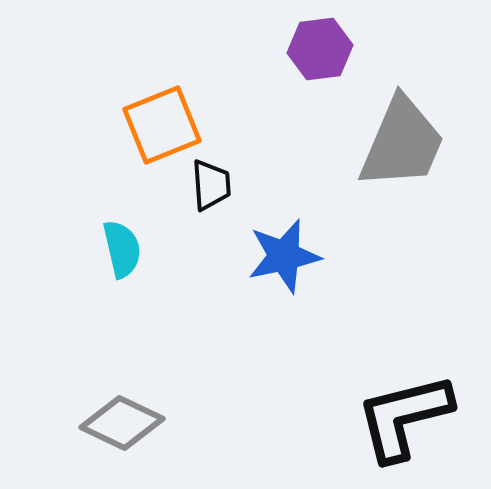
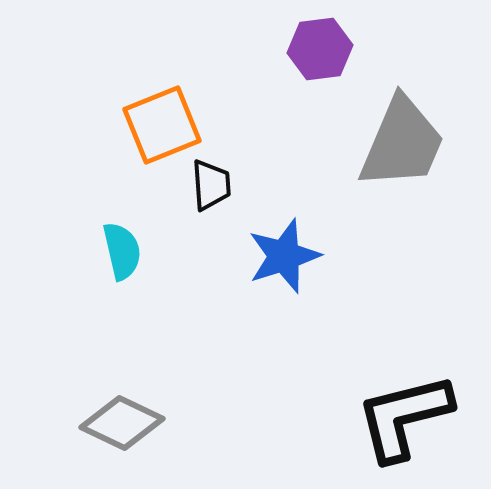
cyan semicircle: moved 2 px down
blue star: rotated 6 degrees counterclockwise
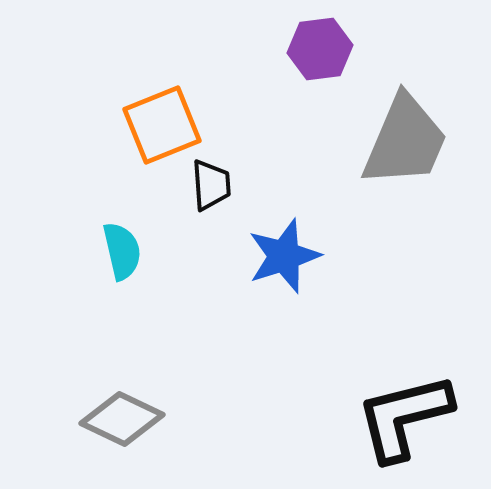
gray trapezoid: moved 3 px right, 2 px up
gray diamond: moved 4 px up
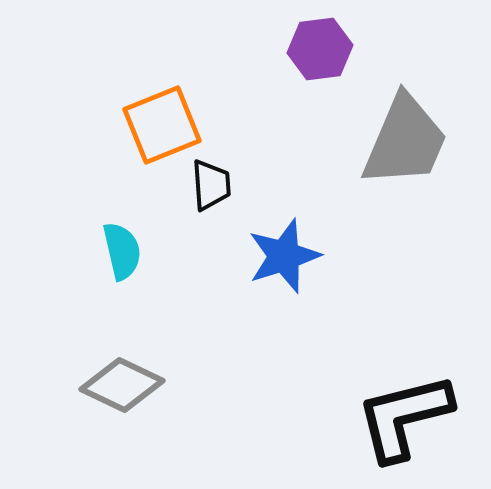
gray diamond: moved 34 px up
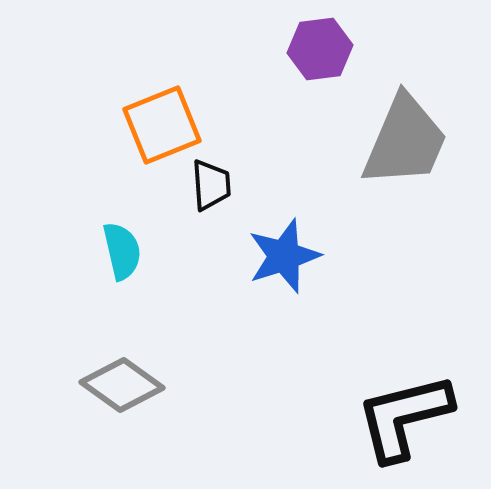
gray diamond: rotated 10 degrees clockwise
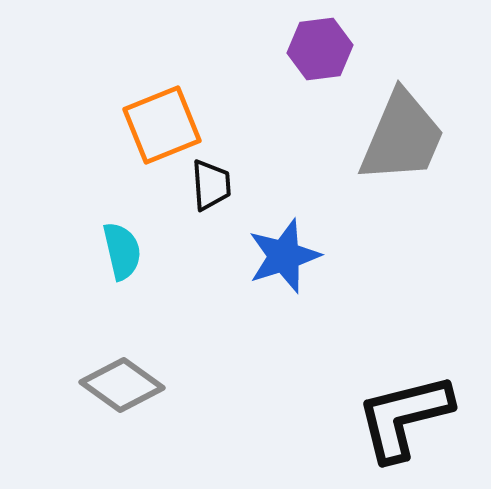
gray trapezoid: moved 3 px left, 4 px up
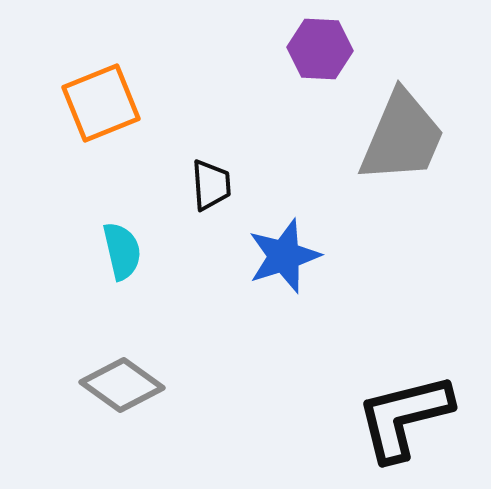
purple hexagon: rotated 10 degrees clockwise
orange square: moved 61 px left, 22 px up
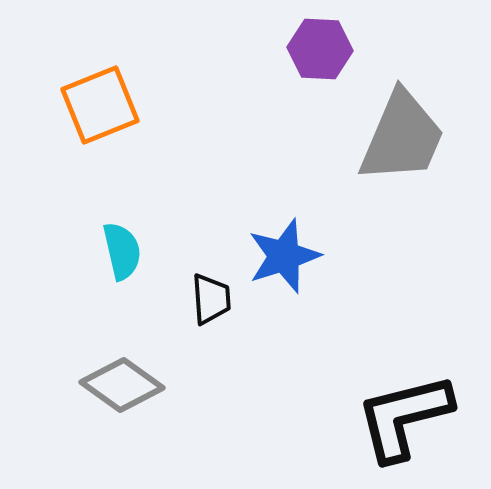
orange square: moved 1 px left, 2 px down
black trapezoid: moved 114 px down
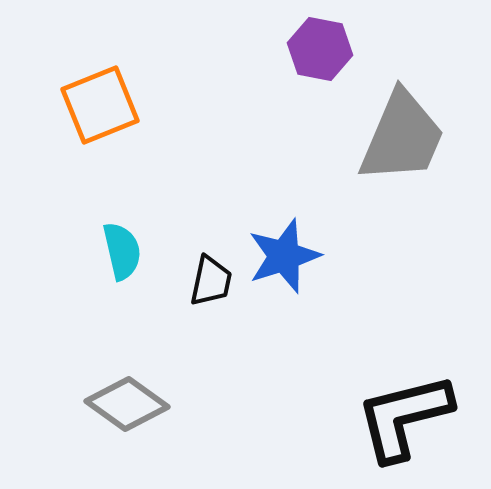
purple hexagon: rotated 8 degrees clockwise
black trapezoid: moved 18 px up; rotated 16 degrees clockwise
gray diamond: moved 5 px right, 19 px down
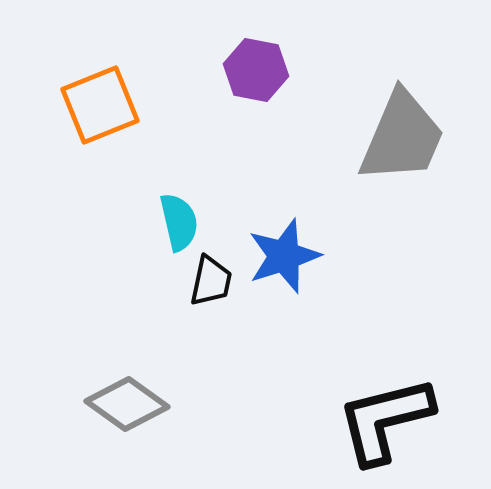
purple hexagon: moved 64 px left, 21 px down
cyan semicircle: moved 57 px right, 29 px up
black L-shape: moved 19 px left, 3 px down
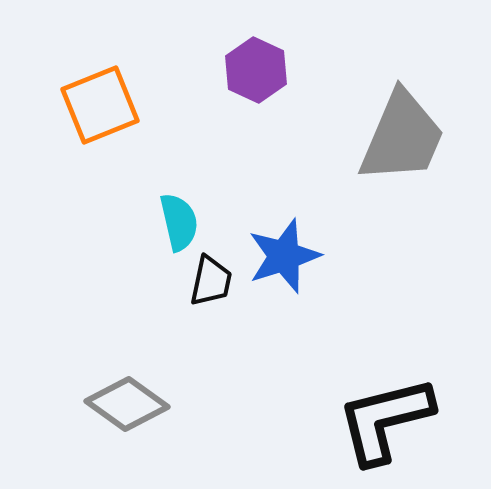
purple hexagon: rotated 14 degrees clockwise
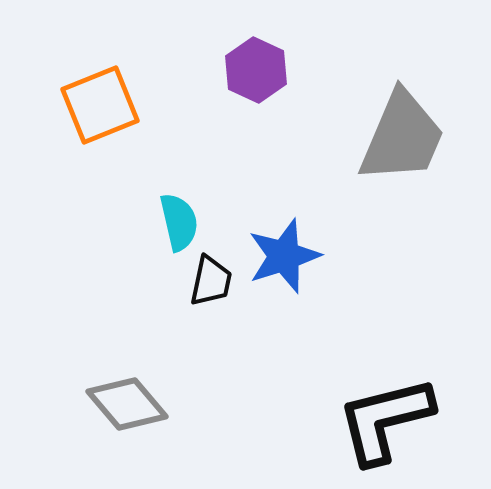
gray diamond: rotated 14 degrees clockwise
